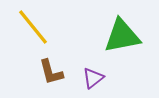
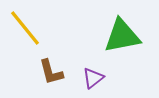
yellow line: moved 8 px left, 1 px down
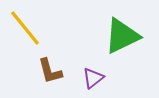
green triangle: rotated 15 degrees counterclockwise
brown L-shape: moved 1 px left, 1 px up
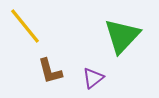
yellow line: moved 2 px up
green triangle: rotated 21 degrees counterclockwise
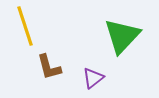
yellow line: rotated 21 degrees clockwise
brown L-shape: moved 1 px left, 4 px up
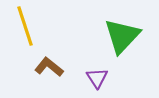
brown L-shape: rotated 144 degrees clockwise
purple triangle: moved 4 px right; rotated 25 degrees counterclockwise
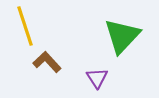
brown L-shape: moved 2 px left, 5 px up; rotated 8 degrees clockwise
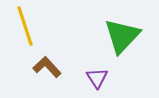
brown L-shape: moved 5 px down
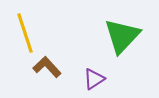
yellow line: moved 7 px down
purple triangle: moved 3 px left, 1 px down; rotated 30 degrees clockwise
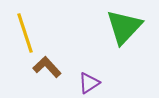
green triangle: moved 2 px right, 9 px up
purple triangle: moved 5 px left, 4 px down
